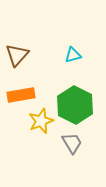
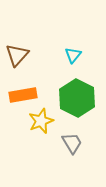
cyan triangle: rotated 36 degrees counterclockwise
orange rectangle: moved 2 px right
green hexagon: moved 2 px right, 7 px up
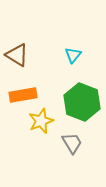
brown triangle: rotated 40 degrees counterclockwise
green hexagon: moved 5 px right, 4 px down; rotated 6 degrees counterclockwise
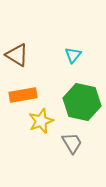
green hexagon: rotated 9 degrees counterclockwise
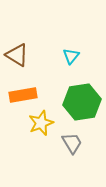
cyan triangle: moved 2 px left, 1 px down
green hexagon: rotated 21 degrees counterclockwise
yellow star: moved 2 px down
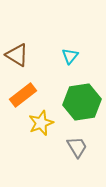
cyan triangle: moved 1 px left
orange rectangle: rotated 28 degrees counterclockwise
gray trapezoid: moved 5 px right, 4 px down
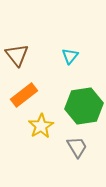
brown triangle: rotated 20 degrees clockwise
orange rectangle: moved 1 px right
green hexagon: moved 2 px right, 4 px down
yellow star: moved 3 px down; rotated 10 degrees counterclockwise
